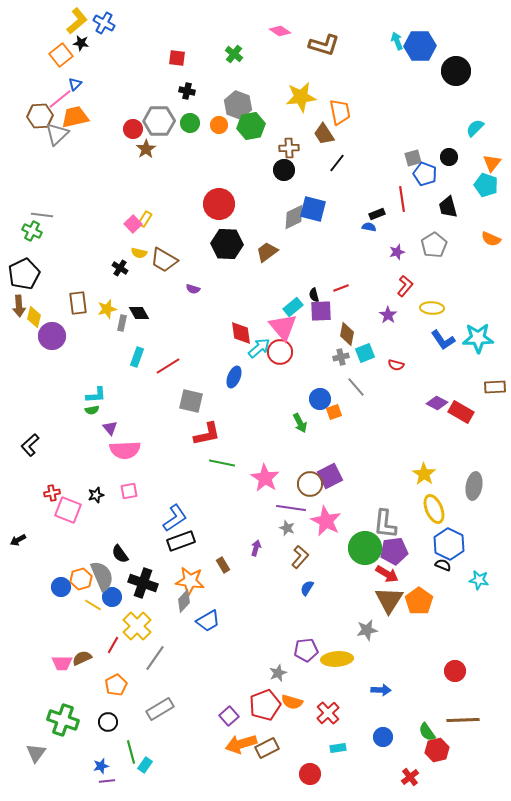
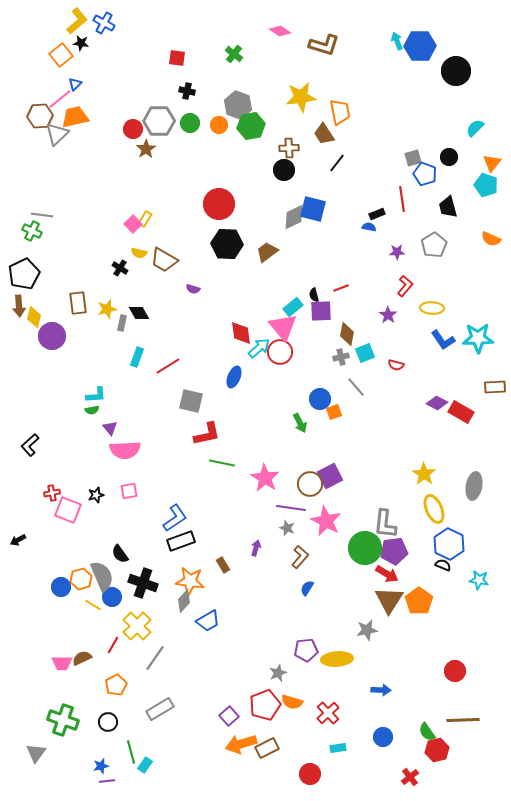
purple star at (397, 252): rotated 14 degrees clockwise
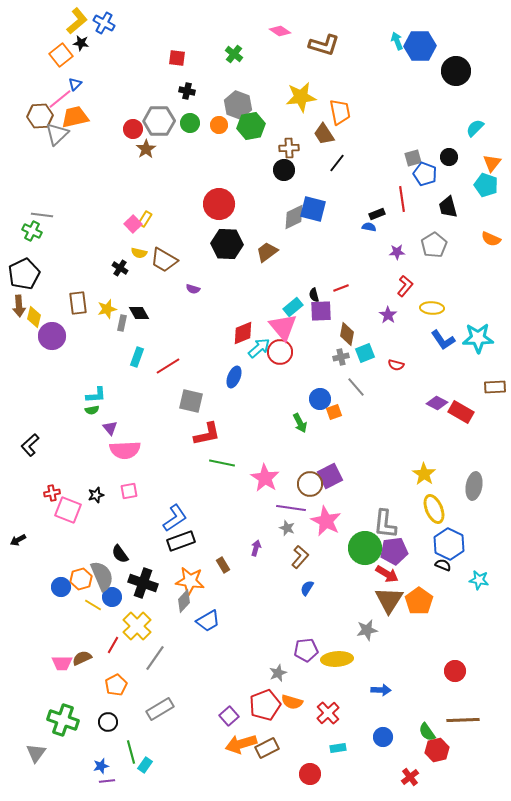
red diamond at (241, 333): moved 2 px right; rotated 75 degrees clockwise
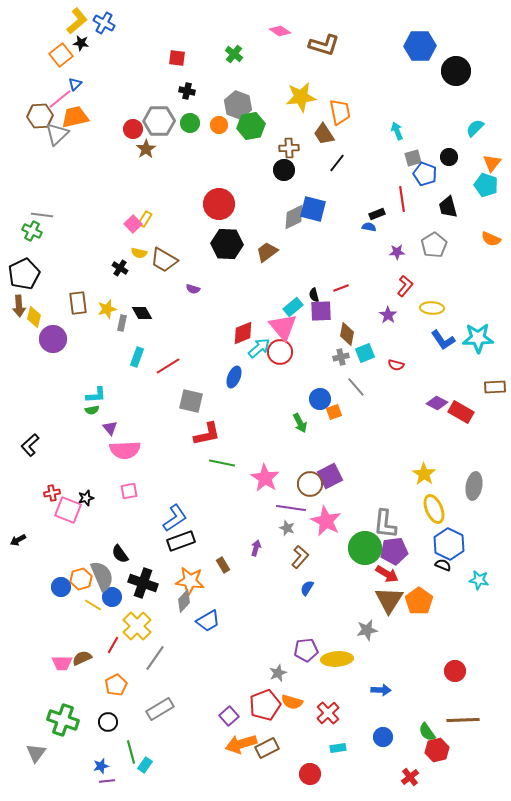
cyan arrow at (397, 41): moved 90 px down
black diamond at (139, 313): moved 3 px right
purple circle at (52, 336): moved 1 px right, 3 px down
black star at (96, 495): moved 10 px left, 3 px down
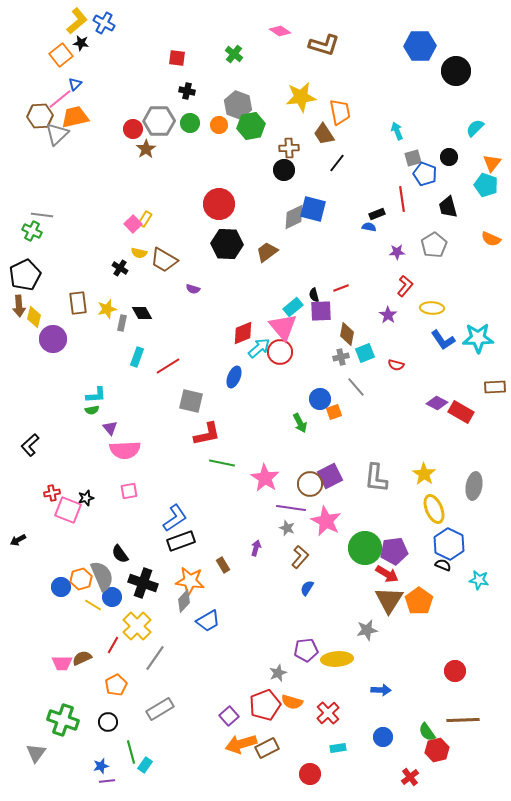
black pentagon at (24, 274): moved 1 px right, 1 px down
gray L-shape at (385, 524): moved 9 px left, 46 px up
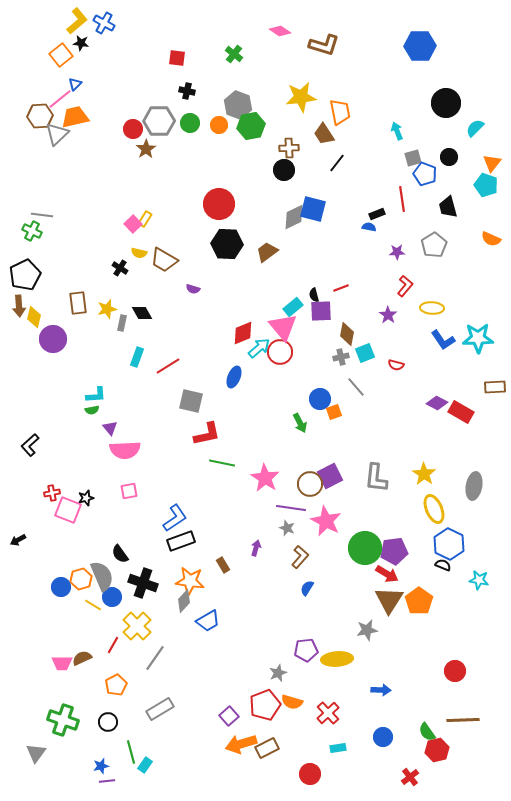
black circle at (456, 71): moved 10 px left, 32 px down
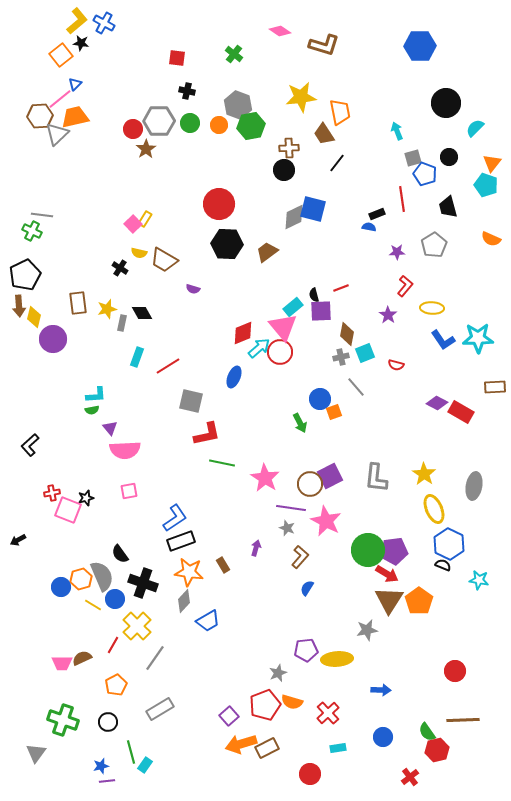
green circle at (365, 548): moved 3 px right, 2 px down
orange star at (190, 581): moved 1 px left, 9 px up
blue circle at (112, 597): moved 3 px right, 2 px down
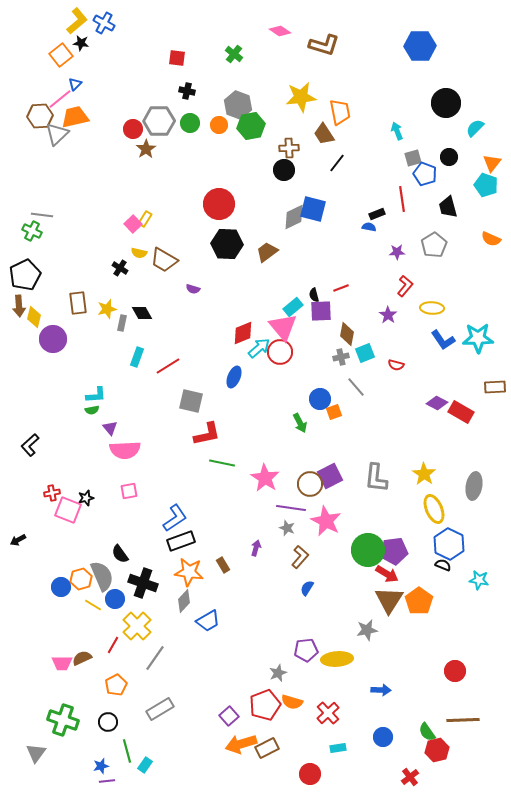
green line at (131, 752): moved 4 px left, 1 px up
